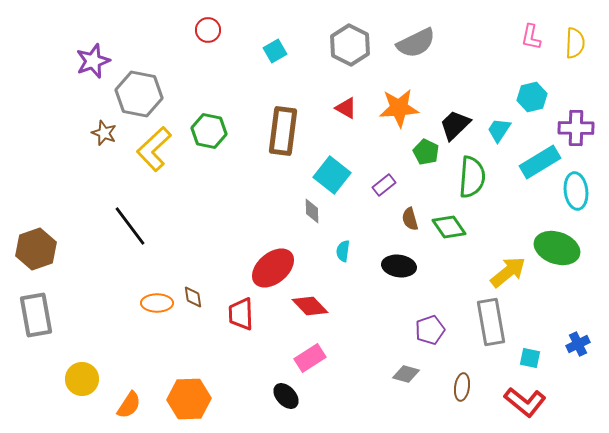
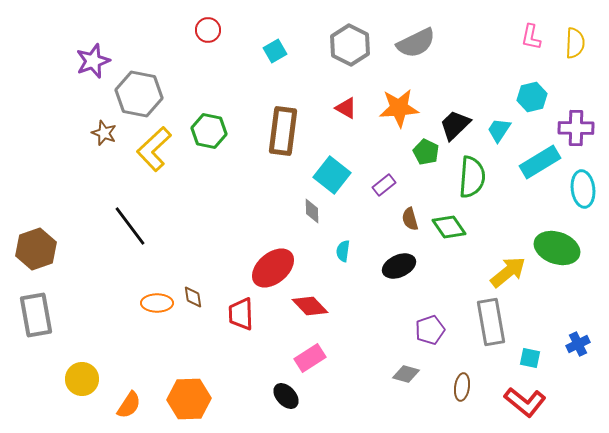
cyan ellipse at (576, 191): moved 7 px right, 2 px up
black ellipse at (399, 266): rotated 32 degrees counterclockwise
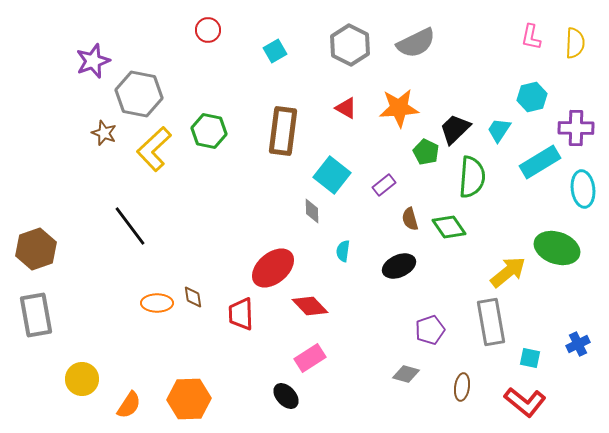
black trapezoid at (455, 125): moved 4 px down
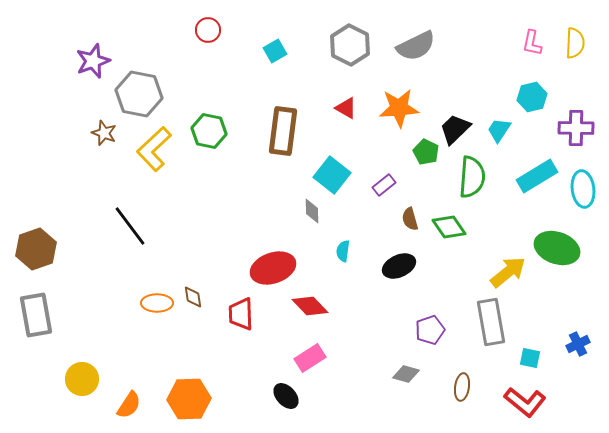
pink L-shape at (531, 37): moved 1 px right, 6 px down
gray semicircle at (416, 43): moved 3 px down
cyan rectangle at (540, 162): moved 3 px left, 14 px down
red ellipse at (273, 268): rotated 21 degrees clockwise
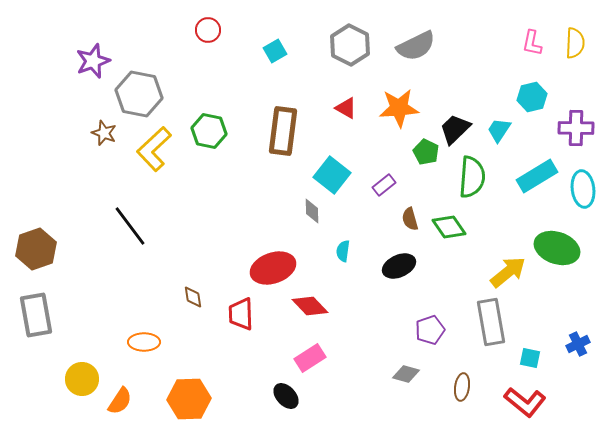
orange ellipse at (157, 303): moved 13 px left, 39 px down
orange semicircle at (129, 405): moved 9 px left, 4 px up
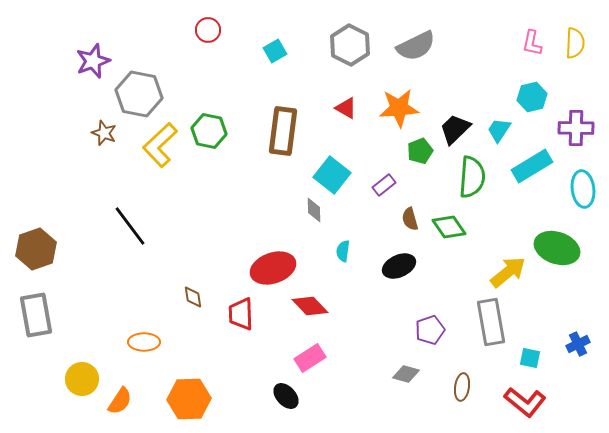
yellow L-shape at (154, 149): moved 6 px right, 4 px up
green pentagon at (426, 152): moved 6 px left, 1 px up; rotated 25 degrees clockwise
cyan rectangle at (537, 176): moved 5 px left, 10 px up
gray diamond at (312, 211): moved 2 px right, 1 px up
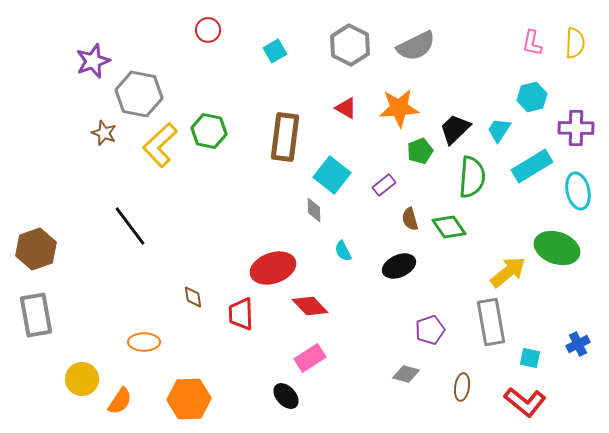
brown rectangle at (283, 131): moved 2 px right, 6 px down
cyan ellipse at (583, 189): moved 5 px left, 2 px down; rotated 6 degrees counterclockwise
cyan semicircle at (343, 251): rotated 35 degrees counterclockwise
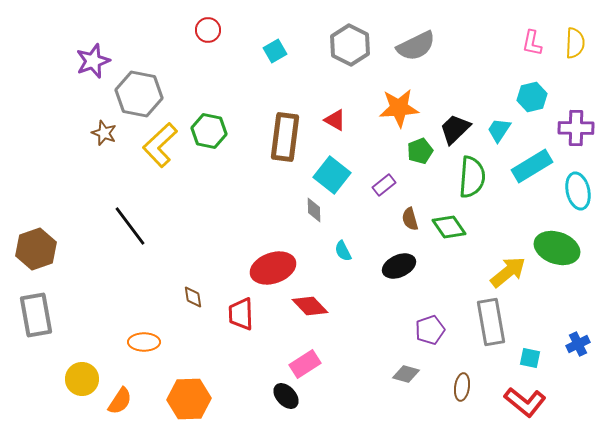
red triangle at (346, 108): moved 11 px left, 12 px down
pink rectangle at (310, 358): moved 5 px left, 6 px down
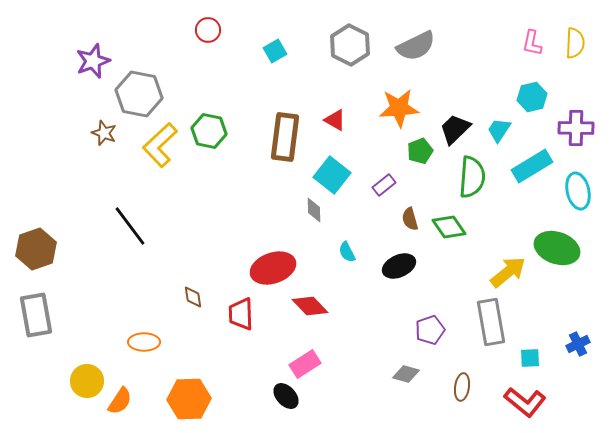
cyan semicircle at (343, 251): moved 4 px right, 1 px down
cyan square at (530, 358): rotated 15 degrees counterclockwise
yellow circle at (82, 379): moved 5 px right, 2 px down
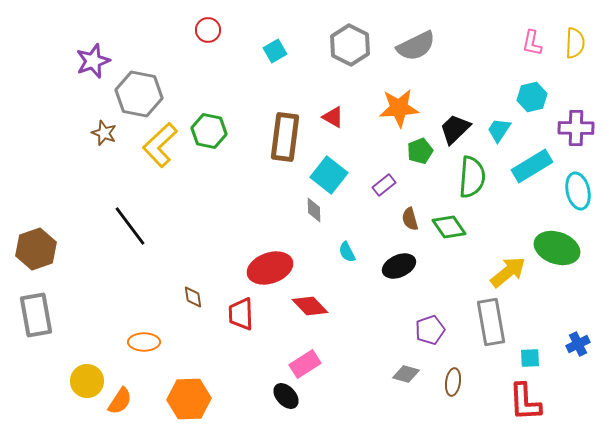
red triangle at (335, 120): moved 2 px left, 3 px up
cyan square at (332, 175): moved 3 px left
red ellipse at (273, 268): moved 3 px left
brown ellipse at (462, 387): moved 9 px left, 5 px up
red L-shape at (525, 402): rotated 48 degrees clockwise
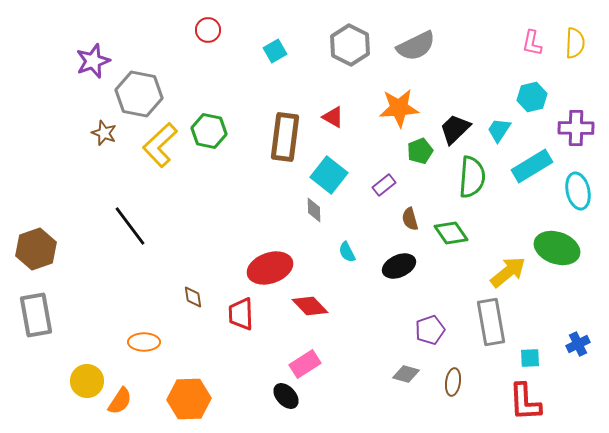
green diamond at (449, 227): moved 2 px right, 6 px down
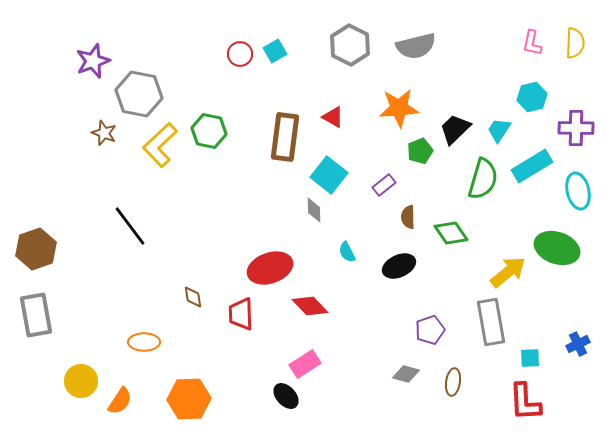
red circle at (208, 30): moved 32 px right, 24 px down
gray semicircle at (416, 46): rotated 12 degrees clockwise
green semicircle at (472, 177): moved 11 px right, 2 px down; rotated 12 degrees clockwise
brown semicircle at (410, 219): moved 2 px left, 2 px up; rotated 15 degrees clockwise
yellow circle at (87, 381): moved 6 px left
